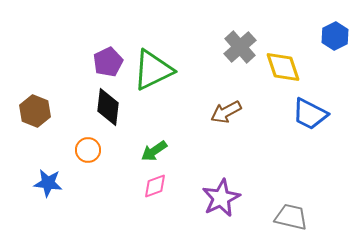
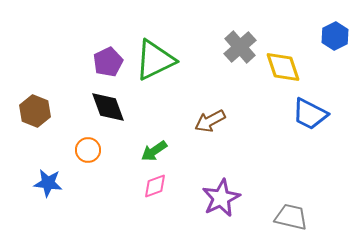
green triangle: moved 2 px right, 10 px up
black diamond: rotated 27 degrees counterclockwise
brown arrow: moved 16 px left, 9 px down
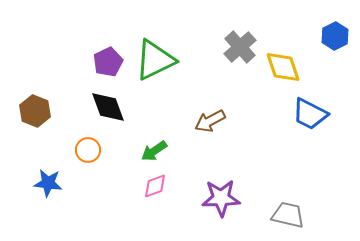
purple star: rotated 24 degrees clockwise
gray trapezoid: moved 3 px left, 2 px up
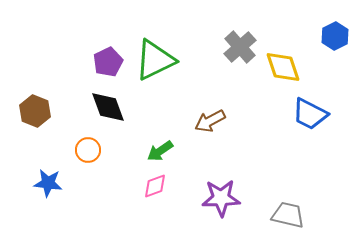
green arrow: moved 6 px right
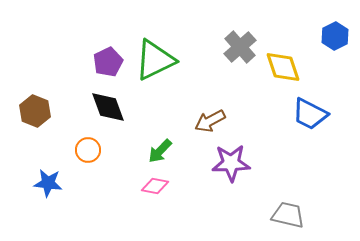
green arrow: rotated 12 degrees counterclockwise
pink diamond: rotated 32 degrees clockwise
purple star: moved 10 px right, 35 px up
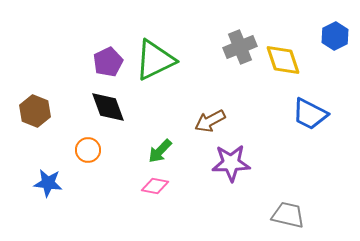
gray cross: rotated 20 degrees clockwise
yellow diamond: moved 7 px up
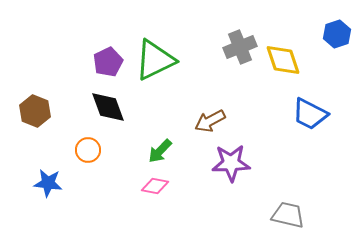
blue hexagon: moved 2 px right, 2 px up; rotated 8 degrees clockwise
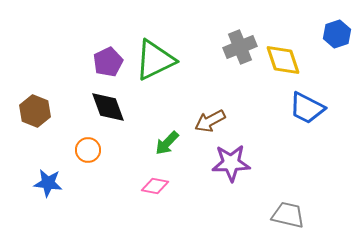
blue trapezoid: moved 3 px left, 6 px up
green arrow: moved 7 px right, 8 px up
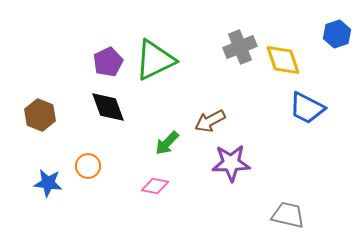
brown hexagon: moved 5 px right, 4 px down
orange circle: moved 16 px down
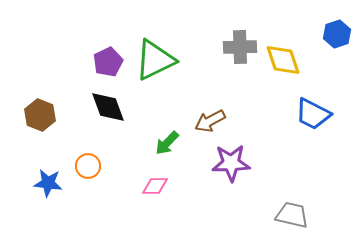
gray cross: rotated 20 degrees clockwise
blue trapezoid: moved 6 px right, 6 px down
pink diamond: rotated 12 degrees counterclockwise
gray trapezoid: moved 4 px right
